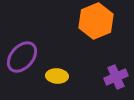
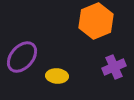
purple cross: moved 2 px left, 10 px up
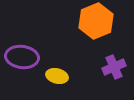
purple ellipse: rotated 56 degrees clockwise
yellow ellipse: rotated 10 degrees clockwise
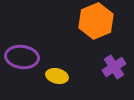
purple cross: rotated 10 degrees counterclockwise
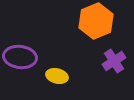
purple ellipse: moved 2 px left
purple cross: moved 6 px up
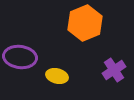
orange hexagon: moved 11 px left, 2 px down
purple cross: moved 9 px down
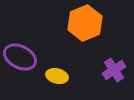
purple ellipse: rotated 20 degrees clockwise
